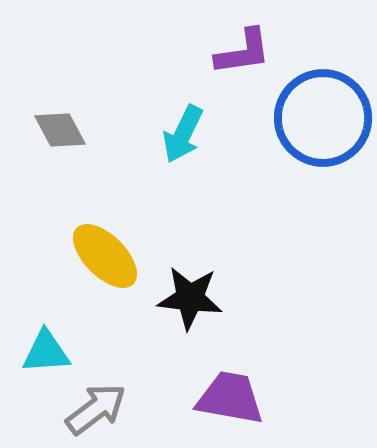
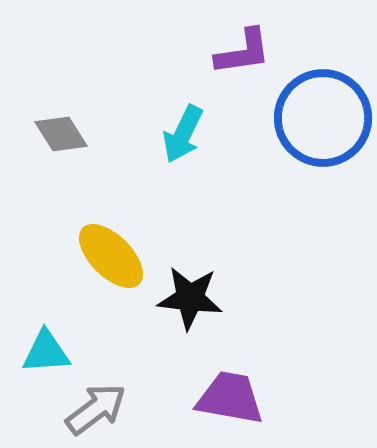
gray diamond: moved 1 px right, 4 px down; rotated 4 degrees counterclockwise
yellow ellipse: moved 6 px right
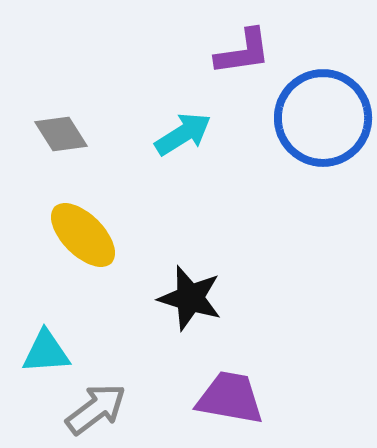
cyan arrow: rotated 148 degrees counterclockwise
yellow ellipse: moved 28 px left, 21 px up
black star: rotated 10 degrees clockwise
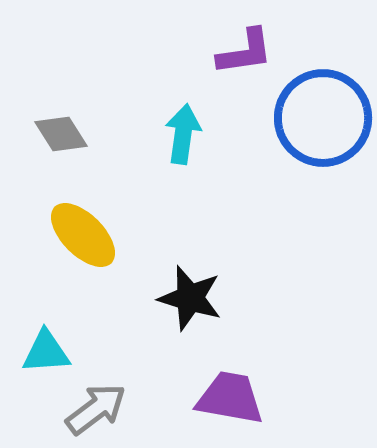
purple L-shape: moved 2 px right
cyan arrow: rotated 50 degrees counterclockwise
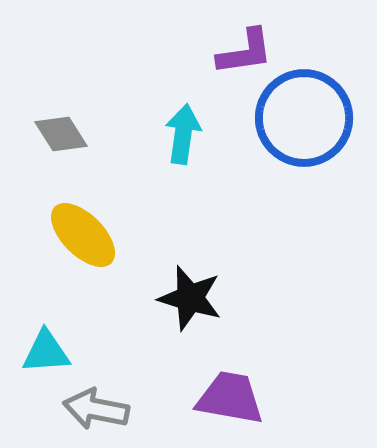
blue circle: moved 19 px left
gray arrow: rotated 132 degrees counterclockwise
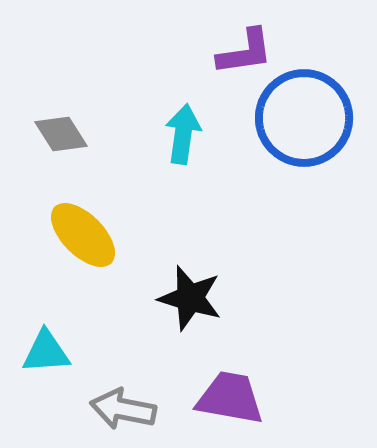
gray arrow: moved 27 px right
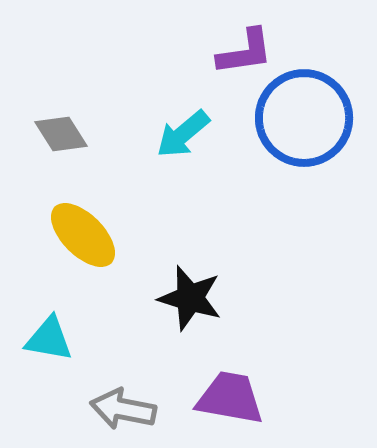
cyan arrow: rotated 138 degrees counterclockwise
cyan triangle: moved 3 px right, 13 px up; rotated 14 degrees clockwise
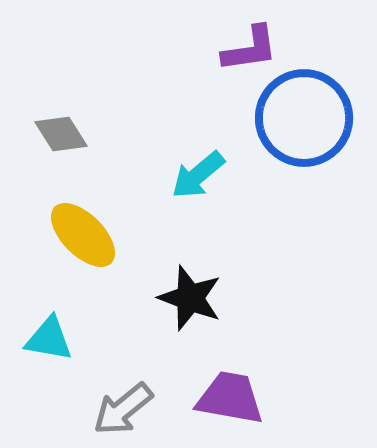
purple L-shape: moved 5 px right, 3 px up
cyan arrow: moved 15 px right, 41 px down
black star: rotated 4 degrees clockwise
gray arrow: rotated 50 degrees counterclockwise
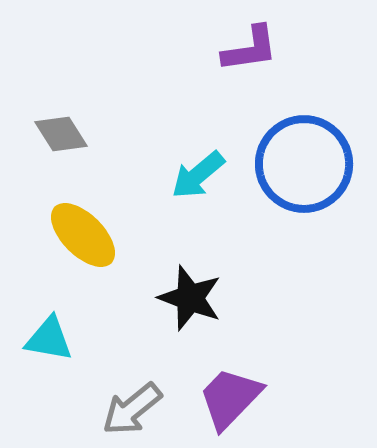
blue circle: moved 46 px down
purple trapezoid: rotated 56 degrees counterclockwise
gray arrow: moved 9 px right
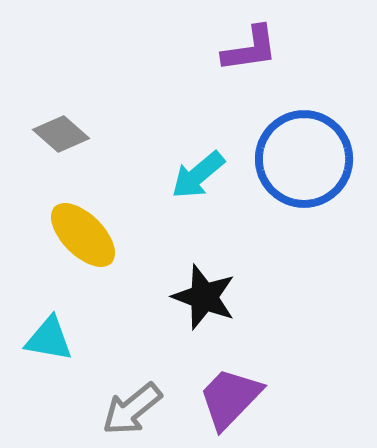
gray diamond: rotated 16 degrees counterclockwise
blue circle: moved 5 px up
black star: moved 14 px right, 1 px up
